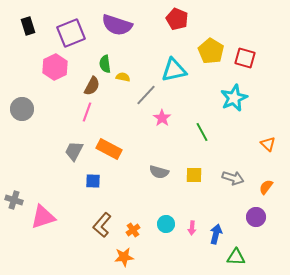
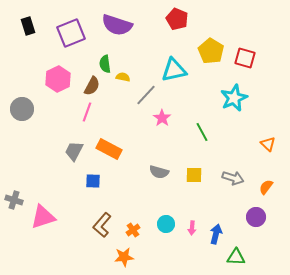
pink hexagon: moved 3 px right, 12 px down
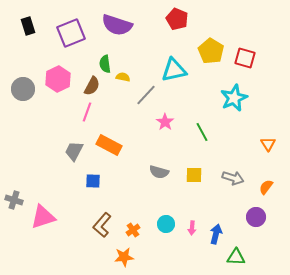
gray circle: moved 1 px right, 20 px up
pink star: moved 3 px right, 4 px down
orange triangle: rotated 14 degrees clockwise
orange rectangle: moved 4 px up
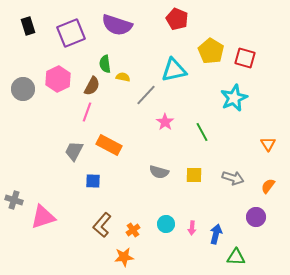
orange semicircle: moved 2 px right, 1 px up
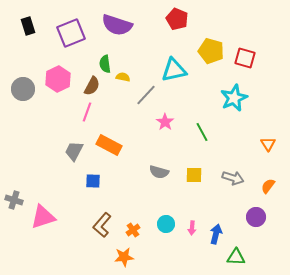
yellow pentagon: rotated 15 degrees counterclockwise
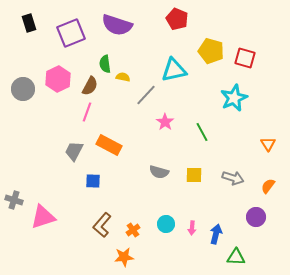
black rectangle: moved 1 px right, 3 px up
brown semicircle: moved 2 px left
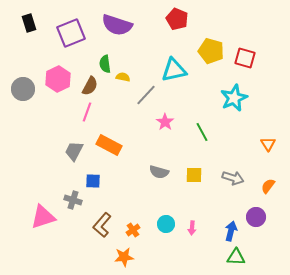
gray cross: moved 59 px right
blue arrow: moved 15 px right, 3 px up
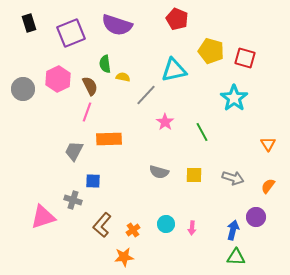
brown semicircle: rotated 54 degrees counterclockwise
cyan star: rotated 12 degrees counterclockwise
orange rectangle: moved 6 px up; rotated 30 degrees counterclockwise
blue arrow: moved 2 px right, 1 px up
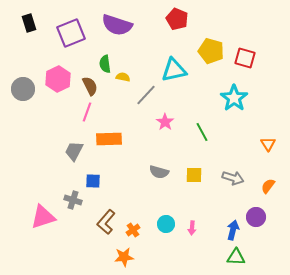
brown L-shape: moved 4 px right, 3 px up
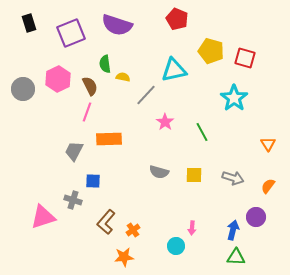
cyan circle: moved 10 px right, 22 px down
